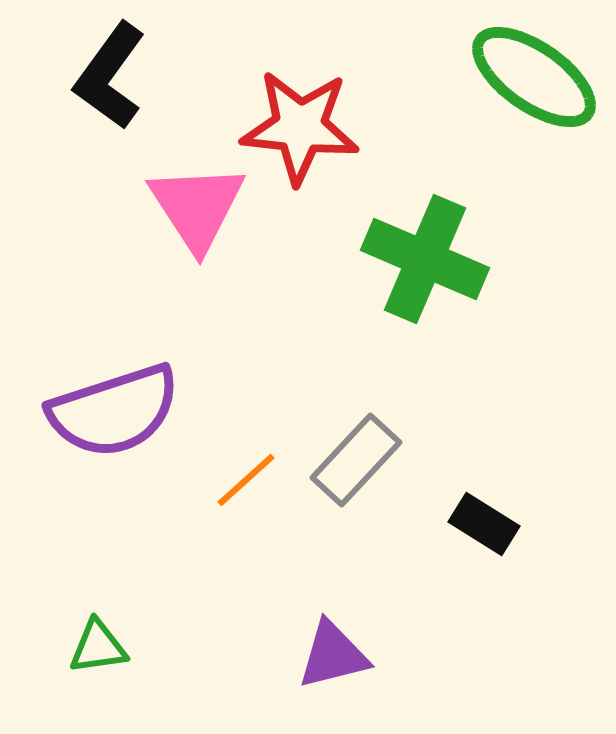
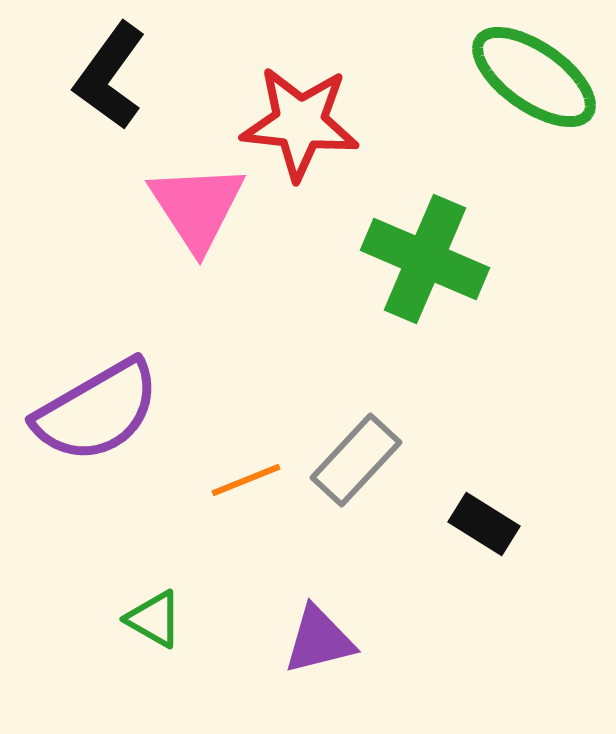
red star: moved 4 px up
purple semicircle: moved 17 px left; rotated 12 degrees counterclockwise
orange line: rotated 20 degrees clockwise
green triangle: moved 56 px right, 28 px up; rotated 38 degrees clockwise
purple triangle: moved 14 px left, 15 px up
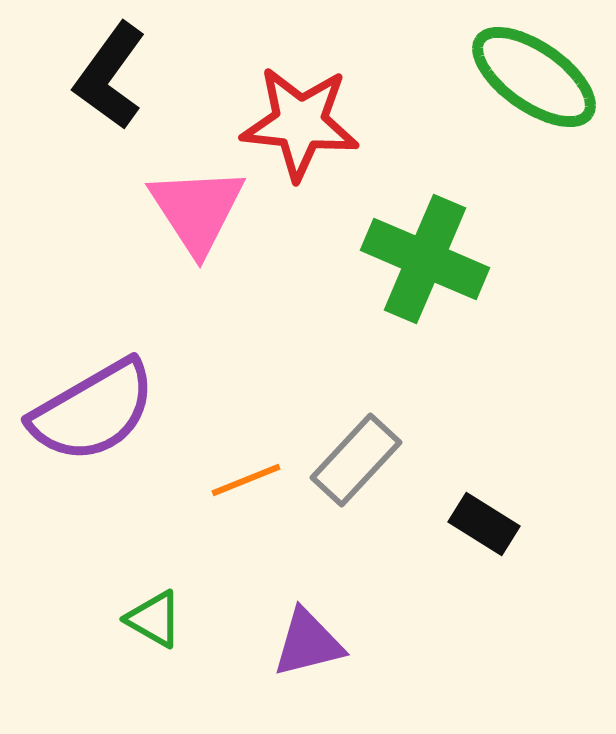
pink triangle: moved 3 px down
purple semicircle: moved 4 px left
purple triangle: moved 11 px left, 3 px down
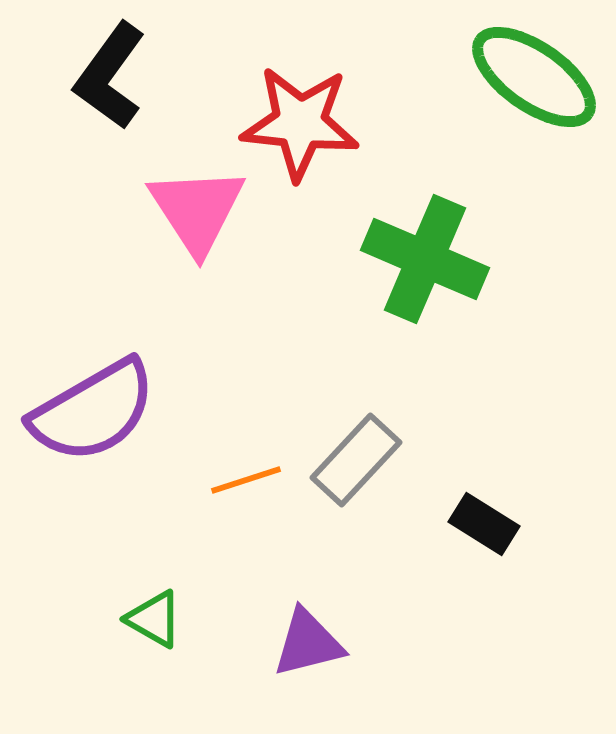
orange line: rotated 4 degrees clockwise
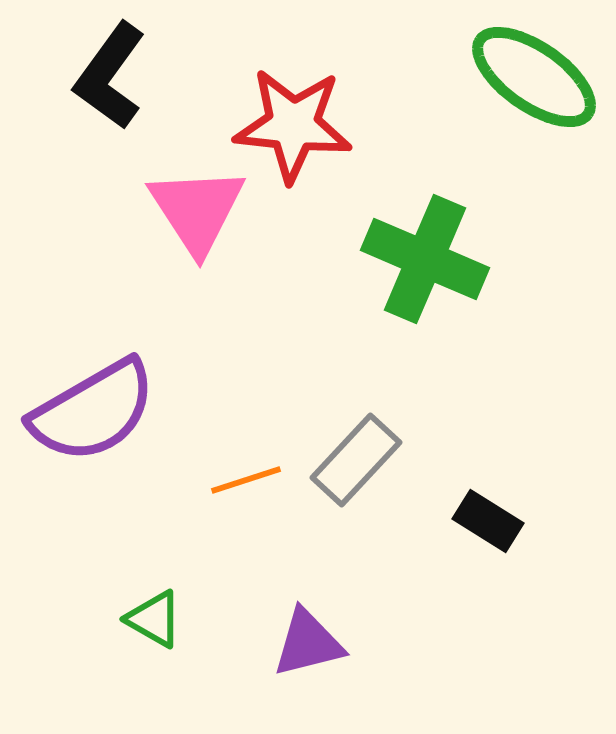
red star: moved 7 px left, 2 px down
black rectangle: moved 4 px right, 3 px up
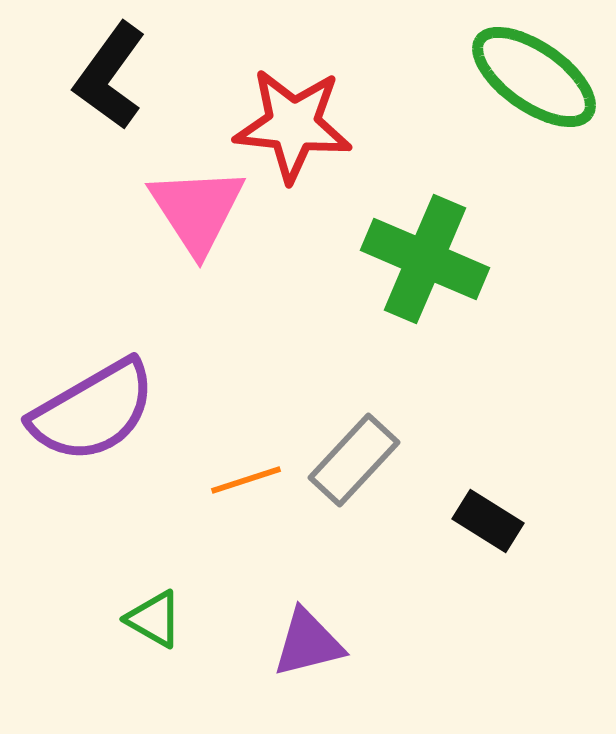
gray rectangle: moved 2 px left
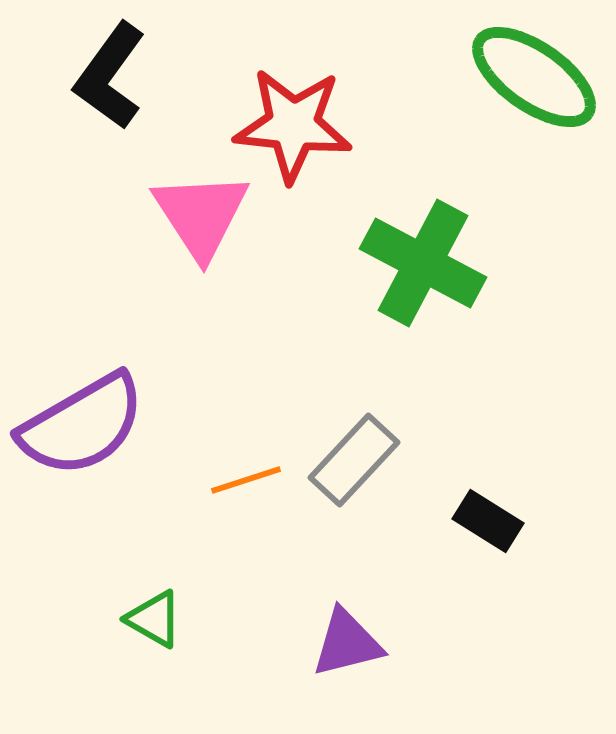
pink triangle: moved 4 px right, 5 px down
green cross: moved 2 px left, 4 px down; rotated 5 degrees clockwise
purple semicircle: moved 11 px left, 14 px down
purple triangle: moved 39 px right
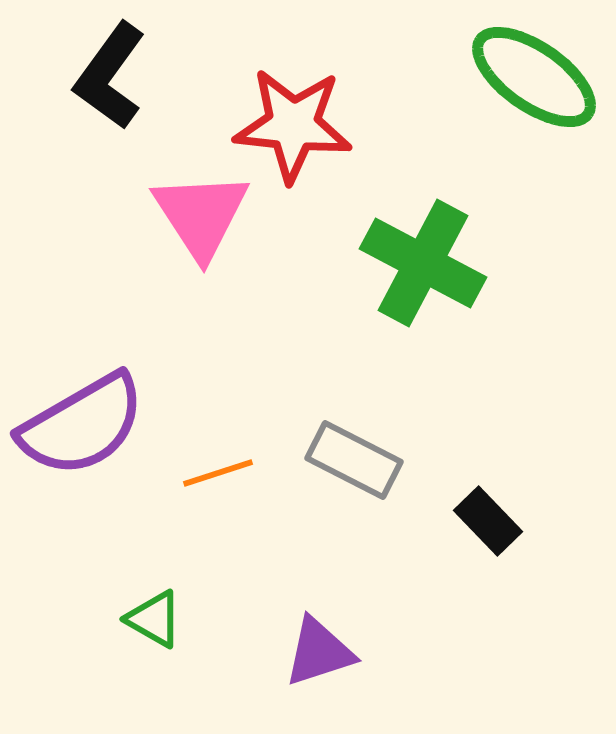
gray rectangle: rotated 74 degrees clockwise
orange line: moved 28 px left, 7 px up
black rectangle: rotated 14 degrees clockwise
purple triangle: moved 28 px left, 9 px down; rotated 4 degrees counterclockwise
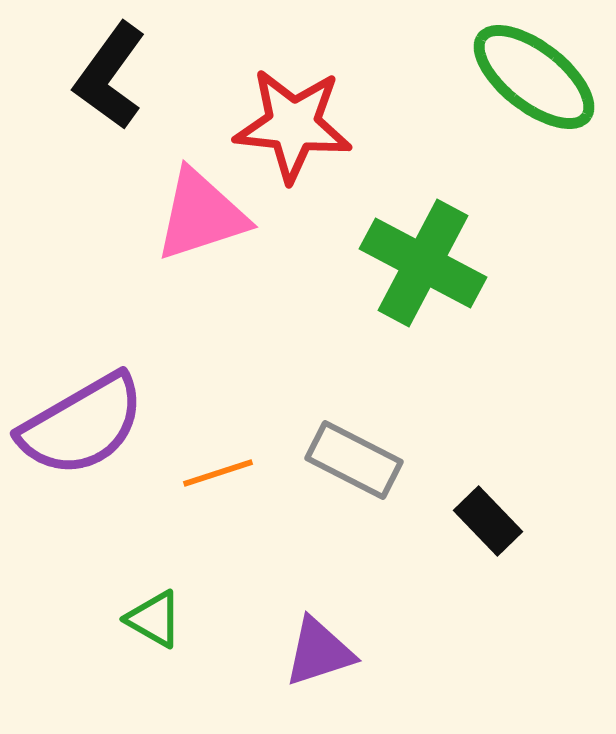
green ellipse: rotated 3 degrees clockwise
pink triangle: rotated 45 degrees clockwise
